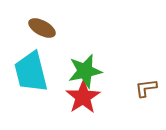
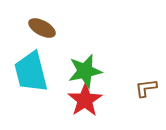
red star: moved 2 px right, 3 px down
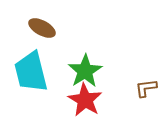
green star: rotated 20 degrees counterclockwise
red star: rotated 8 degrees counterclockwise
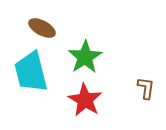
green star: moved 14 px up
brown L-shape: rotated 105 degrees clockwise
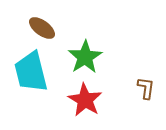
brown ellipse: rotated 8 degrees clockwise
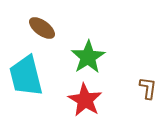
green star: moved 3 px right
cyan trapezoid: moved 5 px left, 4 px down
brown L-shape: moved 2 px right
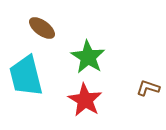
green star: rotated 8 degrees counterclockwise
brown L-shape: rotated 80 degrees counterclockwise
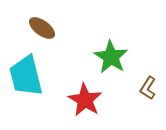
green star: moved 23 px right
brown L-shape: rotated 75 degrees counterclockwise
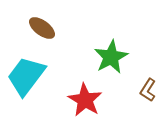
green star: rotated 12 degrees clockwise
cyan trapezoid: rotated 51 degrees clockwise
brown L-shape: moved 2 px down
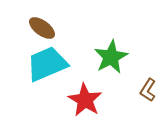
cyan trapezoid: moved 21 px right, 12 px up; rotated 30 degrees clockwise
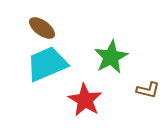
brown L-shape: rotated 110 degrees counterclockwise
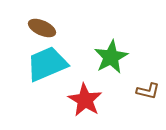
brown ellipse: rotated 12 degrees counterclockwise
brown L-shape: moved 1 px down
